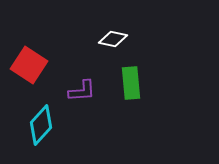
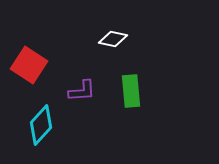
green rectangle: moved 8 px down
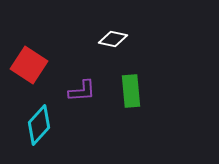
cyan diamond: moved 2 px left
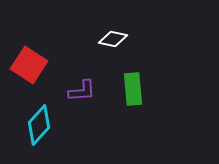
green rectangle: moved 2 px right, 2 px up
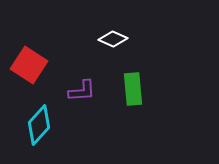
white diamond: rotated 12 degrees clockwise
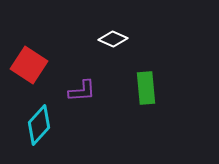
green rectangle: moved 13 px right, 1 px up
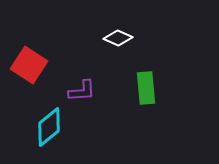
white diamond: moved 5 px right, 1 px up
cyan diamond: moved 10 px right, 2 px down; rotated 9 degrees clockwise
